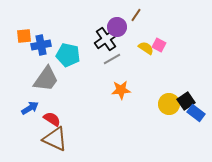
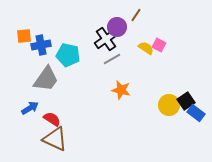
orange star: rotated 18 degrees clockwise
yellow circle: moved 1 px down
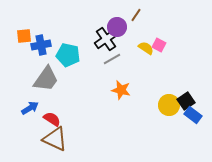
blue rectangle: moved 3 px left, 2 px down
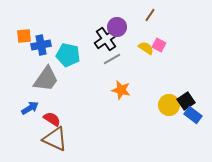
brown line: moved 14 px right
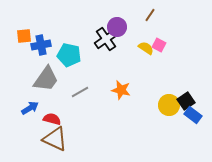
cyan pentagon: moved 1 px right
gray line: moved 32 px left, 33 px down
red semicircle: rotated 18 degrees counterclockwise
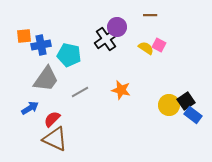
brown line: rotated 56 degrees clockwise
red semicircle: rotated 60 degrees counterclockwise
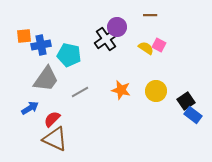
yellow circle: moved 13 px left, 14 px up
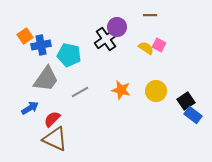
orange square: moved 1 px right; rotated 28 degrees counterclockwise
